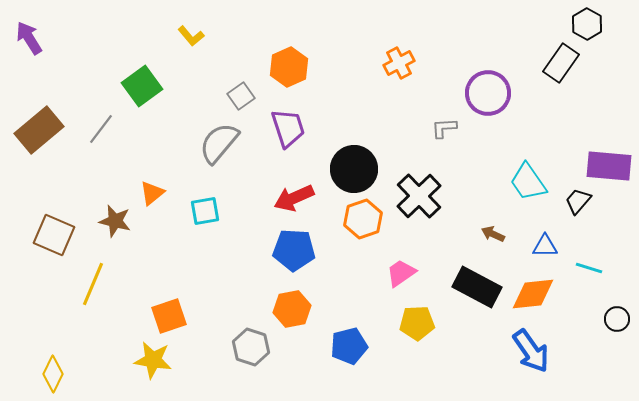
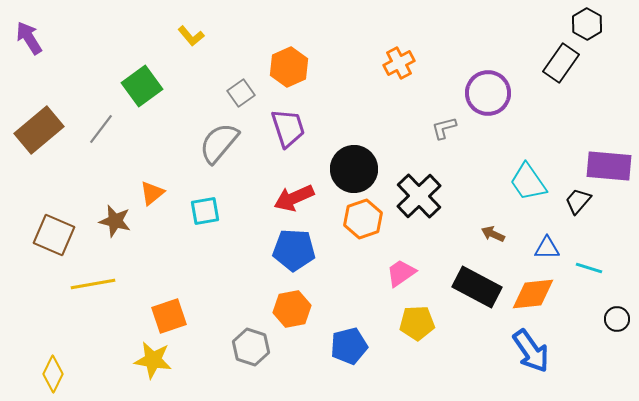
gray square at (241, 96): moved 3 px up
gray L-shape at (444, 128): rotated 12 degrees counterclockwise
blue triangle at (545, 246): moved 2 px right, 2 px down
yellow line at (93, 284): rotated 57 degrees clockwise
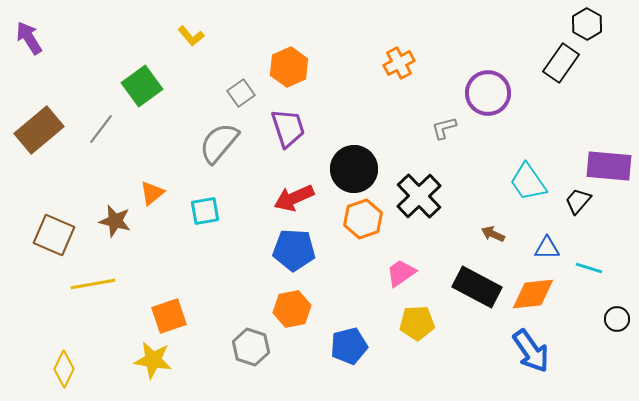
yellow diamond at (53, 374): moved 11 px right, 5 px up
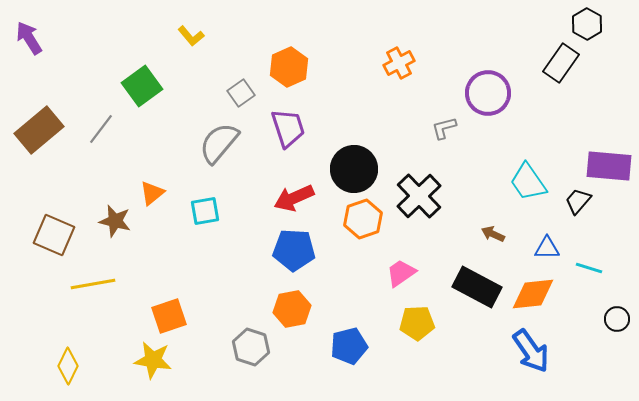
yellow diamond at (64, 369): moved 4 px right, 3 px up
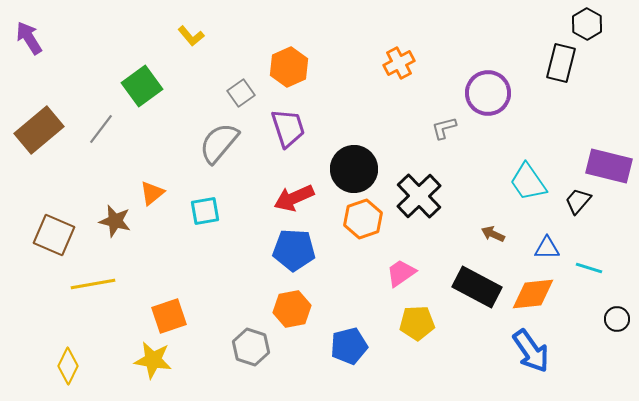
black rectangle at (561, 63): rotated 21 degrees counterclockwise
purple rectangle at (609, 166): rotated 9 degrees clockwise
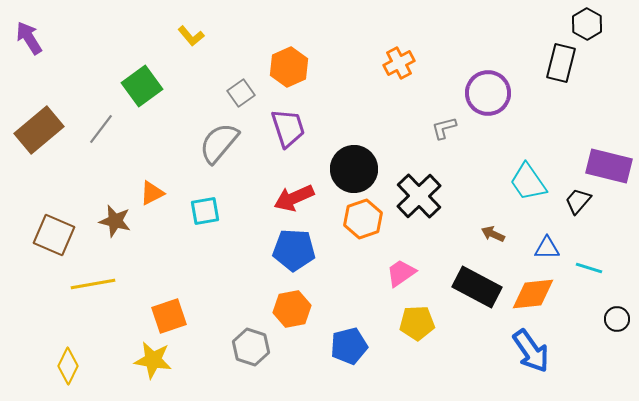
orange triangle at (152, 193): rotated 12 degrees clockwise
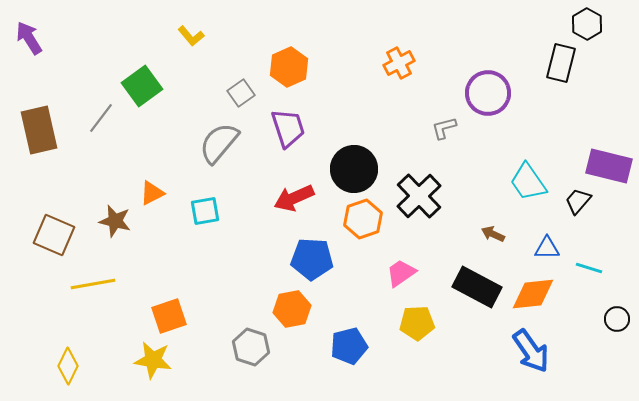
gray line at (101, 129): moved 11 px up
brown rectangle at (39, 130): rotated 63 degrees counterclockwise
blue pentagon at (294, 250): moved 18 px right, 9 px down
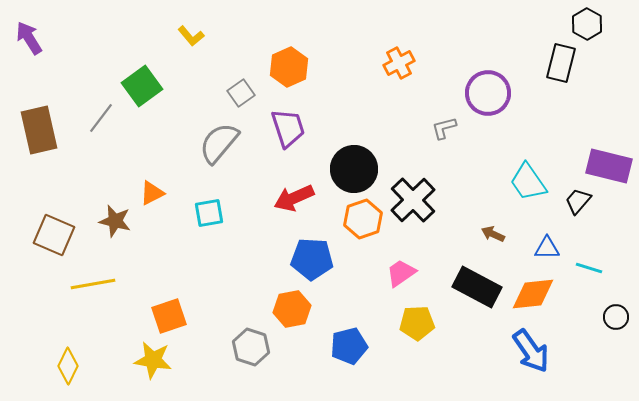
black cross at (419, 196): moved 6 px left, 4 px down
cyan square at (205, 211): moved 4 px right, 2 px down
black circle at (617, 319): moved 1 px left, 2 px up
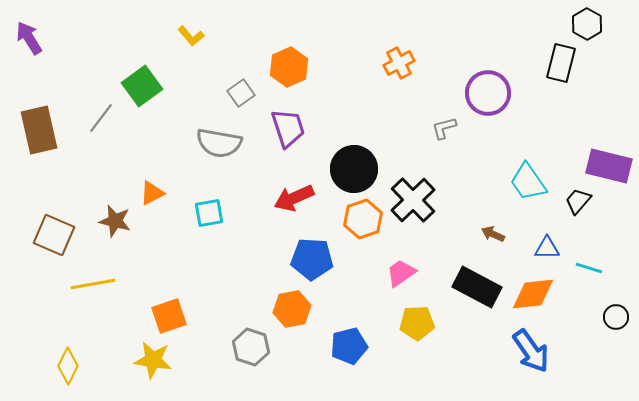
gray semicircle at (219, 143): rotated 120 degrees counterclockwise
